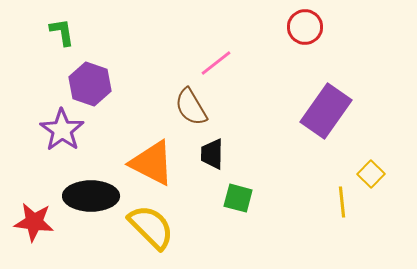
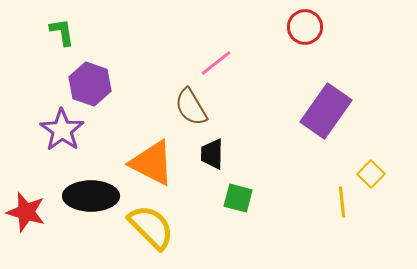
red star: moved 8 px left, 10 px up; rotated 9 degrees clockwise
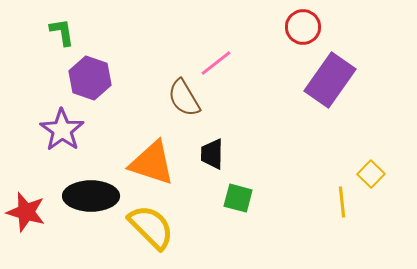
red circle: moved 2 px left
purple hexagon: moved 6 px up
brown semicircle: moved 7 px left, 9 px up
purple rectangle: moved 4 px right, 31 px up
orange triangle: rotated 9 degrees counterclockwise
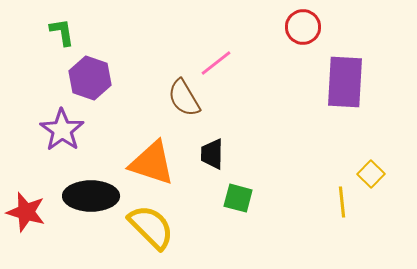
purple rectangle: moved 15 px right, 2 px down; rotated 32 degrees counterclockwise
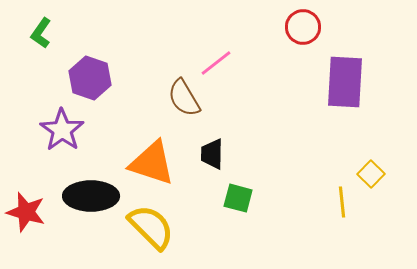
green L-shape: moved 21 px left, 1 px down; rotated 136 degrees counterclockwise
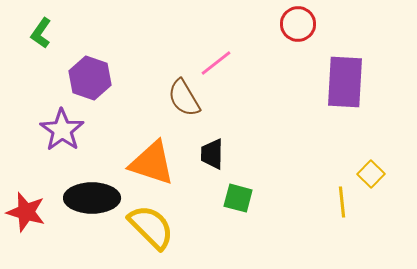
red circle: moved 5 px left, 3 px up
black ellipse: moved 1 px right, 2 px down
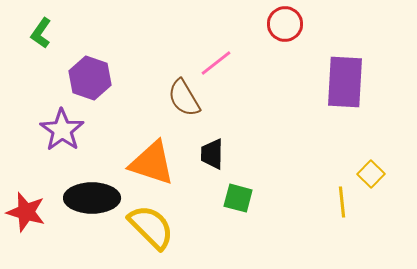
red circle: moved 13 px left
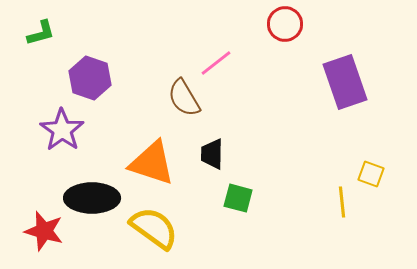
green L-shape: rotated 140 degrees counterclockwise
purple rectangle: rotated 22 degrees counterclockwise
yellow square: rotated 24 degrees counterclockwise
red star: moved 18 px right, 19 px down
yellow semicircle: moved 3 px right, 1 px down; rotated 9 degrees counterclockwise
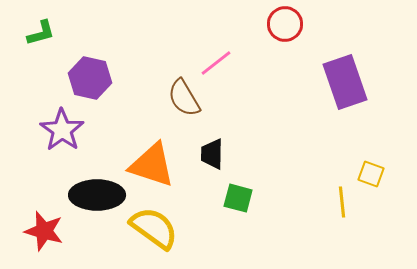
purple hexagon: rotated 6 degrees counterclockwise
orange triangle: moved 2 px down
black ellipse: moved 5 px right, 3 px up
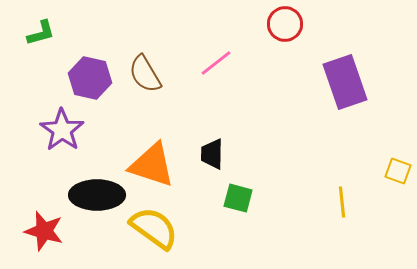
brown semicircle: moved 39 px left, 24 px up
yellow square: moved 27 px right, 3 px up
